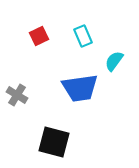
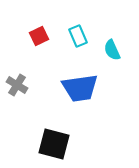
cyan rectangle: moved 5 px left
cyan semicircle: moved 2 px left, 11 px up; rotated 60 degrees counterclockwise
gray cross: moved 10 px up
black square: moved 2 px down
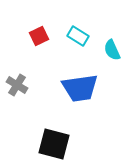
cyan rectangle: rotated 35 degrees counterclockwise
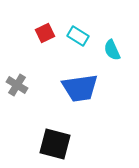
red square: moved 6 px right, 3 px up
black square: moved 1 px right
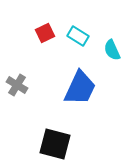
blue trapezoid: rotated 57 degrees counterclockwise
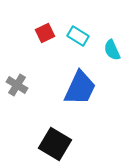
black square: rotated 16 degrees clockwise
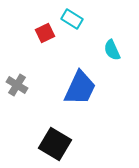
cyan rectangle: moved 6 px left, 17 px up
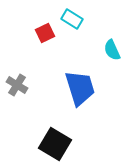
blue trapezoid: rotated 42 degrees counterclockwise
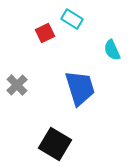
gray cross: rotated 15 degrees clockwise
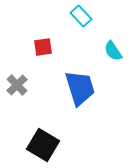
cyan rectangle: moved 9 px right, 3 px up; rotated 15 degrees clockwise
red square: moved 2 px left, 14 px down; rotated 18 degrees clockwise
cyan semicircle: moved 1 px right, 1 px down; rotated 10 degrees counterclockwise
black square: moved 12 px left, 1 px down
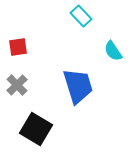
red square: moved 25 px left
blue trapezoid: moved 2 px left, 2 px up
black square: moved 7 px left, 16 px up
